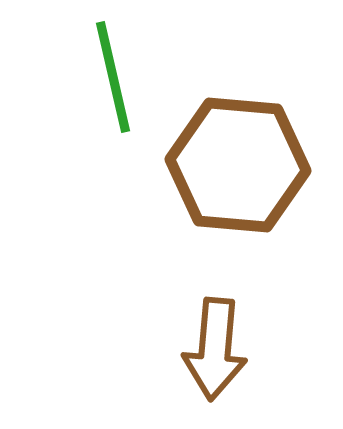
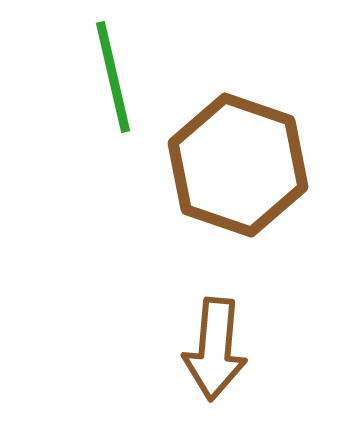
brown hexagon: rotated 14 degrees clockwise
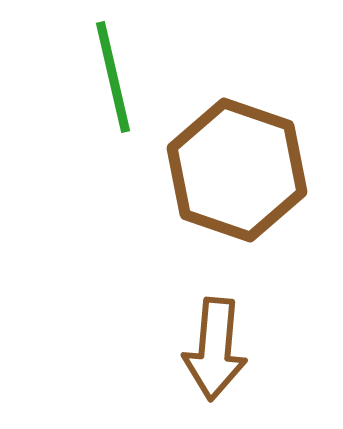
brown hexagon: moved 1 px left, 5 px down
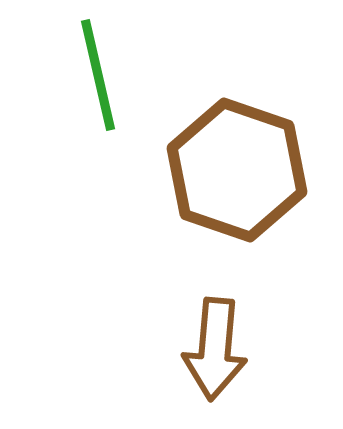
green line: moved 15 px left, 2 px up
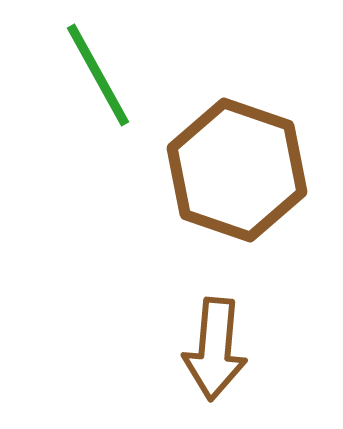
green line: rotated 16 degrees counterclockwise
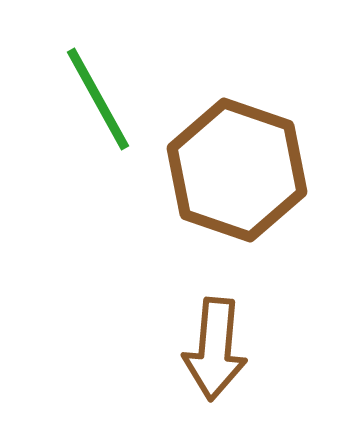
green line: moved 24 px down
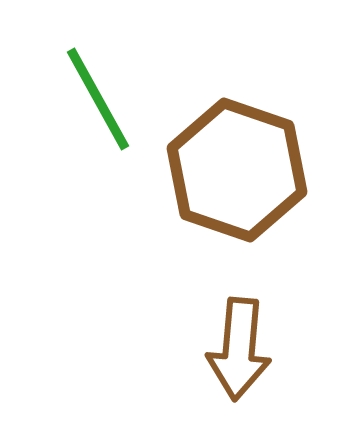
brown arrow: moved 24 px right
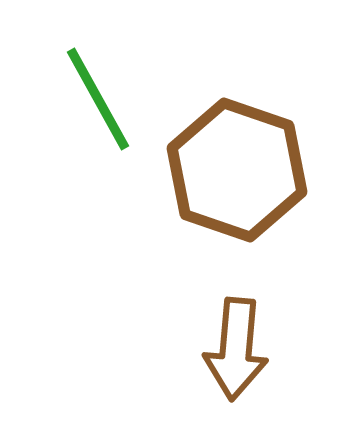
brown arrow: moved 3 px left
